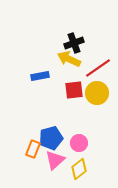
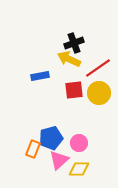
yellow circle: moved 2 px right
pink triangle: moved 4 px right
yellow diamond: rotated 40 degrees clockwise
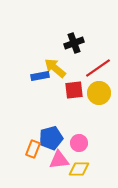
yellow arrow: moved 14 px left, 9 px down; rotated 15 degrees clockwise
pink triangle: rotated 35 degrees clockwise
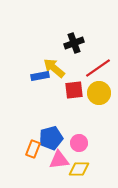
yellow arrow: moved 1 px left
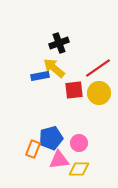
black cross: moved 15 px left
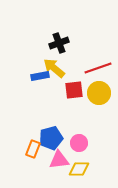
red line: rotated 16 degrees clockwise
